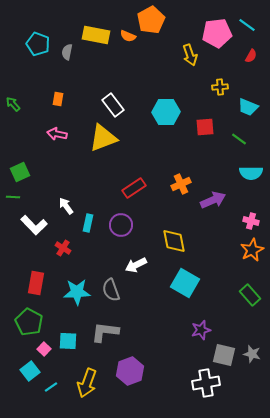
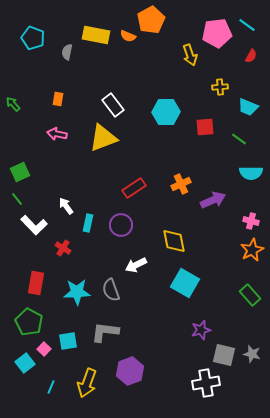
cyan pentagon at (38, 44): moved 5 px left, 6 px up
green line at (13, 197): moved 4 px right, 2 px down; rotated 48 degrees clockwise
cyan square at (68, 341): rotated 12 degrees counterclockwise
cyan square at (30, 371): moved 5 px left, 8 px up
cyan line at (51, 387): rotated 32 degrees counterclockwise
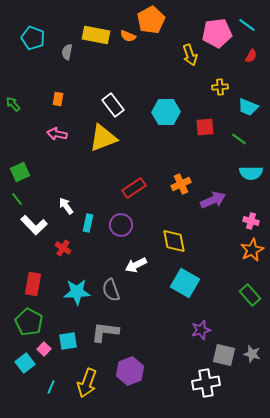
red rectangle at (36, 283): moved 3 px left, 1 px down
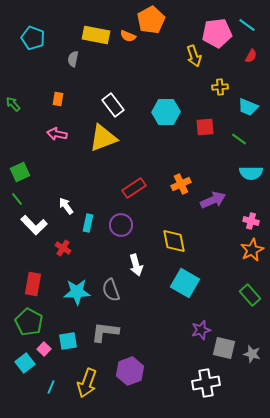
gray semicircle at (67, 52): moved 6 px right, 7 px down
yellow arrow at (190, 55): moved 4 px right, 1 px down
white arrow at (136, 265): rotated 80 degrees counterclockwise
gray square at (224, 355): moved 7 px up
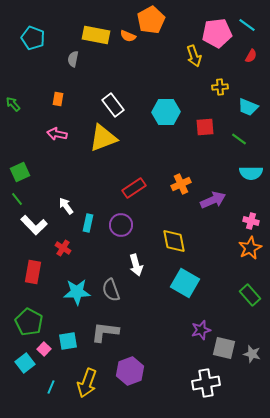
orange star at (252, 250): moved 2 px left, 2 px up
red rectangle at (33, 284): moved 12 px up
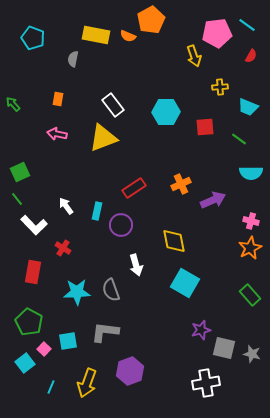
cyan rectangle at (88, 223): moved 9 px right, 12 px up
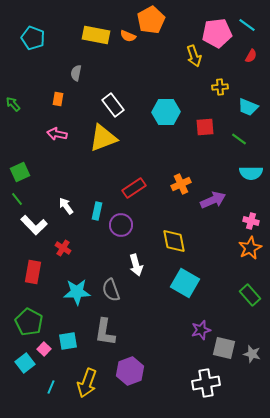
gray semicircle at (73, 59): moved 3 px right, 14 px down
gray L-shape at (105, 332): rotated 88 degrees counterclockwise
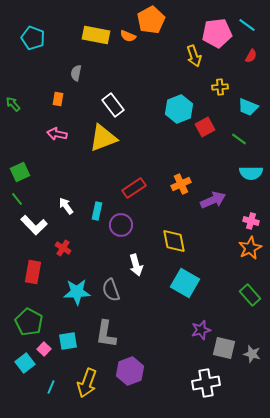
cyan hexagon at (166, 112): moved 13 px right, 3 px up; rotated 20 degrees counterclockwise
red square at (205, 127): rotated 24 degrees counterclockwise
gray L-shape at (105, 332): moved 1 px right, 2 px down
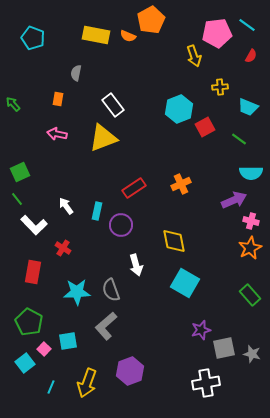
purple arrow at (213, 200): moved 21 px right
gray L-shape at (106, 334): moved 8 px up; rotated 40 degrees clockwise
gray square at (224, 348): rotated 25 degrees counterclockwise
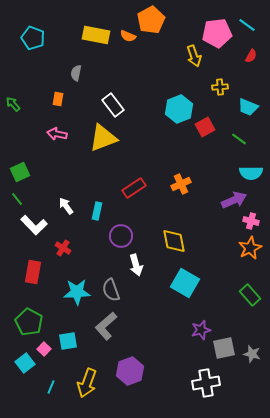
purple circle at (121, 225): moved 11 px down
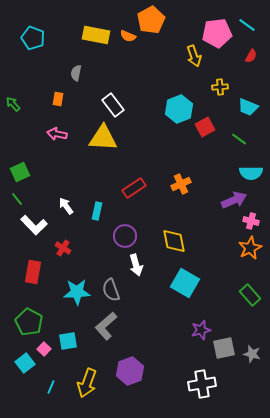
yellow triangle at (103, 138): rotated 24 degrees clockwise
purple circle at (121, 236): moved 4 px right
white cross at (206, 383): moved 4 px left, 1 px down
